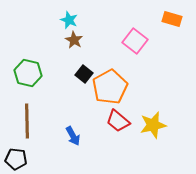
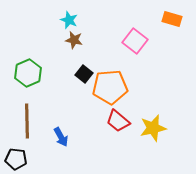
brown star: rotated 18 degrees counterclockwise
green hexagon: rotated 24 degrees clockwise
orange pentagon: rotated 24 degrees clockwise
yellow star: moved 3 px down
blue arrow: moved 12 px left, 1 px down
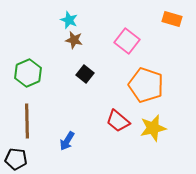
pink square: moved 8 px left
black square: moved 1 px right
orange pentagon: moved 36 px right, 2 px up; rotated 24 degrees clockwise
blue arrow: moved 6 px right, 4 px down; rotated 60 degrees clockwise
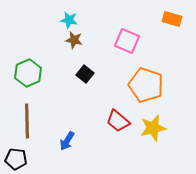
cyan star: rotated 12 degrees counterclockwise
pink square: rotated 15 degrees counterclockwise
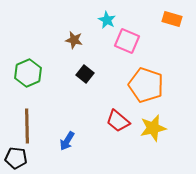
cyan star: moved 38 px right; rotated 18 degrees clockwise
brown line: moved 5 px down
black pentagon: moved 1 px up
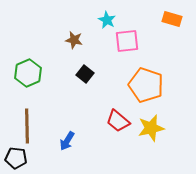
pink square: rotated 30 degrees counterclockwise
yellow star: moved 2 px left
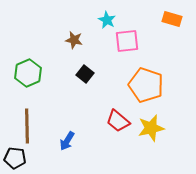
black pentagon: moved 1 px left
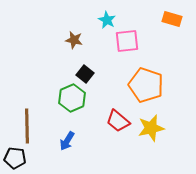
green hexagon: moved 44 px right, 25 px down
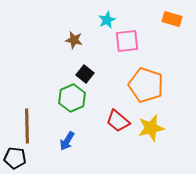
cyan star: rotated 18 degrees clockwise
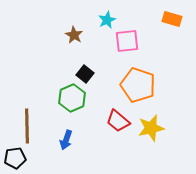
brown star: moved 5 px up; rotated 18 degrees clockwise
orange pentagon: moved 8 px left
blue arrow: moved 1 px left, 1 px up; rotated 12 degrees counterclockwise
black pentagon: rotated 15 degrees counterclockwise
